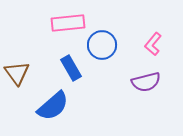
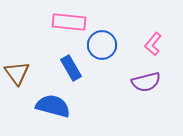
pink rectangle: moved 1 px right, 1 px up; rotated 12 degrees clockwise
blue semicircle: rotated 124 degrees counterclockwise
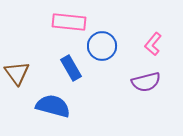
blue circle: moved 1 px down
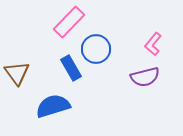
pink rectangle: rotated 52 degrees counterclockwise
blue circle: moved 6 px left, 3 px down
purple semicircle: moved 1 px left, 5 px up
blue semicircle: rotated 32 degrees counterclockwise
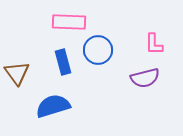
pink rectangle: rotated 48 degrees clockwise
pink L-shape: moved 1 px right; rotated 40 degrees counterclockwise
blue circle: moved 2 px right, 1 px down
blue rectangle: moved 8 px left, 6 px up; rotated 15 degrees clockwise
purple semicircle: moved 1 px down
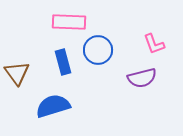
pink L-shape: rotated 20 degrees counterclockwise
purple semicircle: moved 3 px left
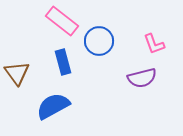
pink rectangle: moved 7 px left, 1 px up; rotated 36 degrees clockwise
blue circle: moved 1 px right, 9 px up
blue semicircle: rotated 12 degrees counterclockwise
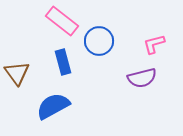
pink L-shape: rotated 95 degrees clockwise
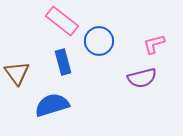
blue semicircle: moved 1 px left, 1 px up; rotated 12 degrees clockwise
